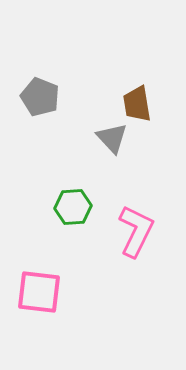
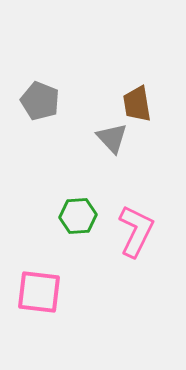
gray pentagon: moved 4 px down
green hexagon: moved 5 px right, 9 px down
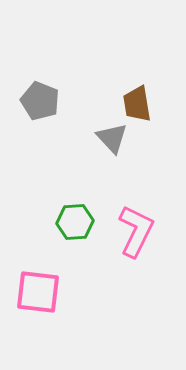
green hexagon: moved 3 px left, 6 px down
pink square: moved 1 px left
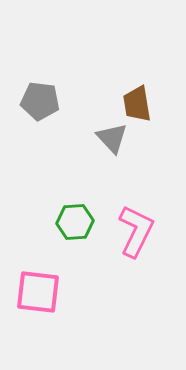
gray pentagon: rotated 15 degrees counterclockwise
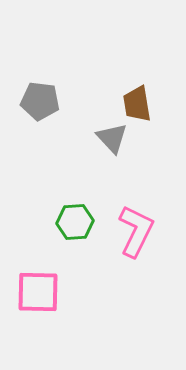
pink square: rotated 6 degrees counterclockwise
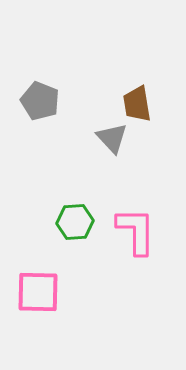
gray pentagon: rotated 15 degrees clockwise
pink L-shape: rotated 26 degrees counterclockwise
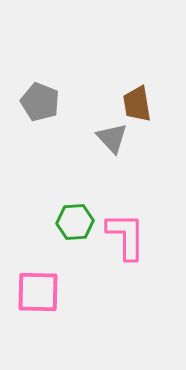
gray pentagon: moved 1 px down
pink L-shape: moved 10 px left, 5 px down
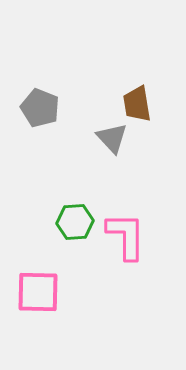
gray pentagon: moved 6 px down
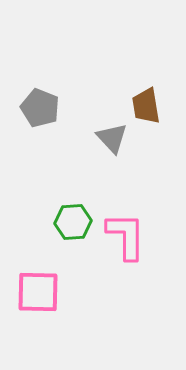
brown trapezoid: moved 9 px right, 2 px down
green hexagon: moved 2 px left
